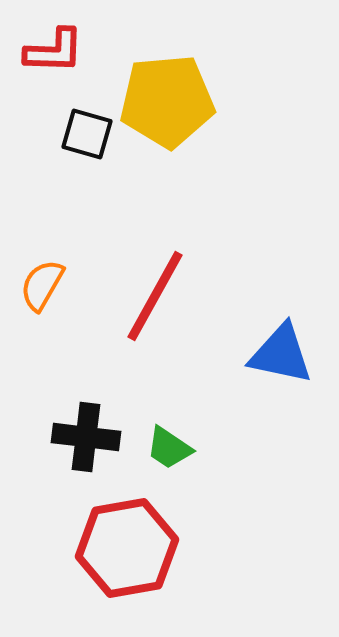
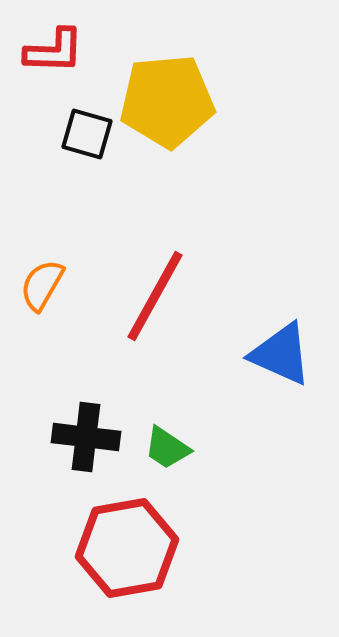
blue triangle: rotated 12 degrees clockwise
green trapezoid: moved 2 px left
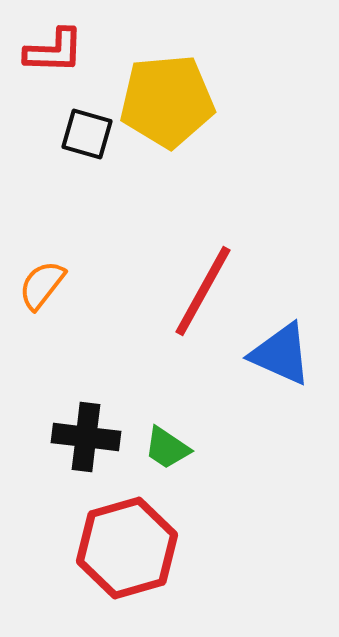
orange semicircle: rotated 8 degrees clockwise
red line: moved 48 px right, 5 px up
red hexagon: rotated 6 degrees counterclockwise
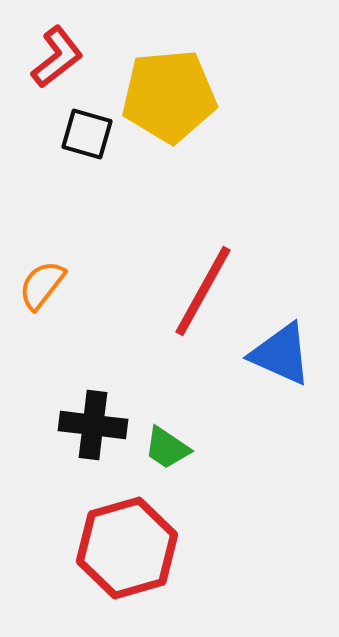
red L-shape: moved 3 px right, 6 px down; rotated 40 degrees counterclockwise
yellow pentagon: moved 2 px right, 5 px up
black cross: moved 7 px right, 12 px up
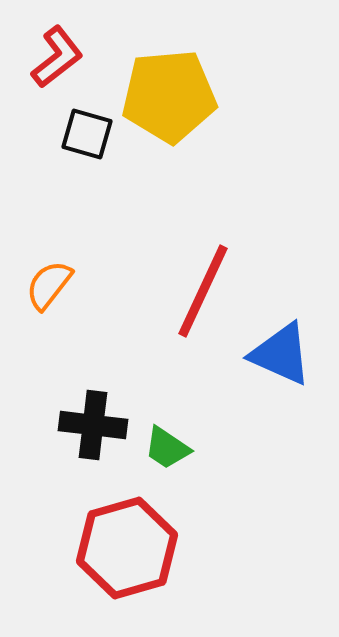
orange semicircle: moved 7 px right
red line: rotated 4 degrees counterclockwise
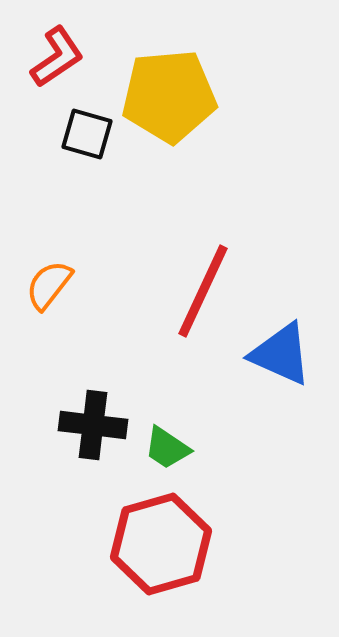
red L-shape: rotated 4 degrees clockwise
red hexagon: moved 34 px right, 4 px up
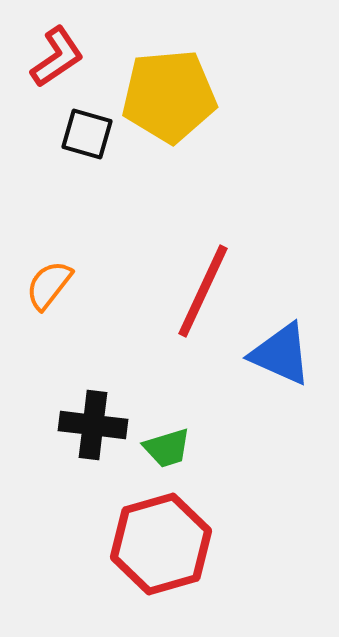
green trapezoid: rotated 51 degrees counterclockwise
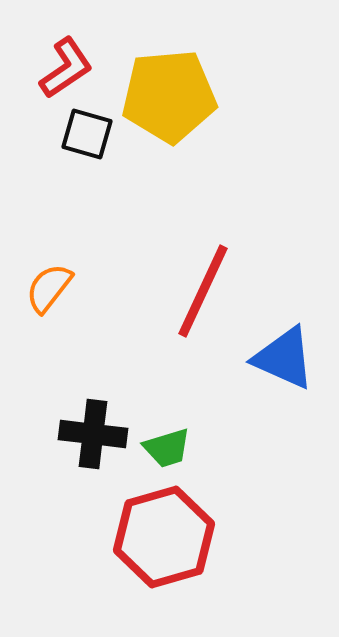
red L-shape: moved 9 px right, 11 px down
orange semicircle: moved 3 px down
blue triangle: moved 3 px right, 4 px down
black cross: moved 9 px down
red hexagon: moved 3 px right, 7 px up
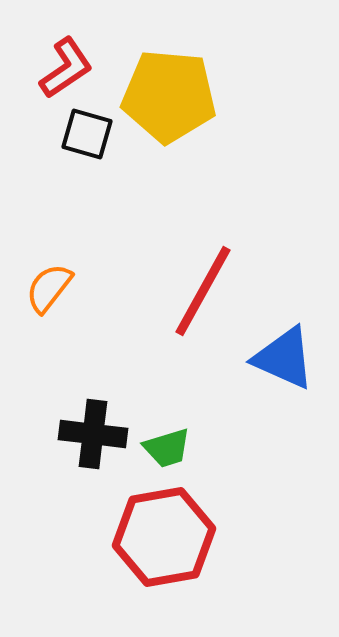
yellow pentagon: rotated 10 degrees clockwise
red line: rotated 4 degrees clockwise
red hexagon: rotated 6 degrees clockwise
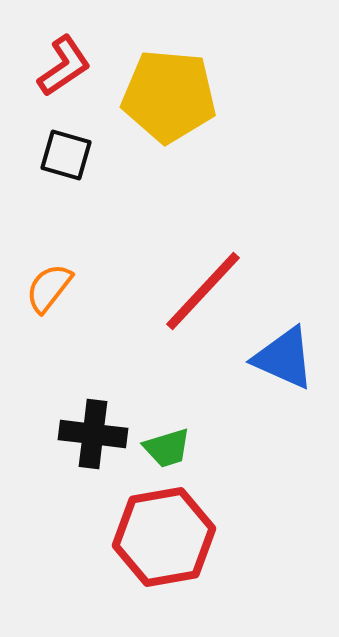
red L-shape: moved 2 px left, 2 px up
black square: moved 21 px left, 21 px down
red line: rotated 14 degrees clockwise
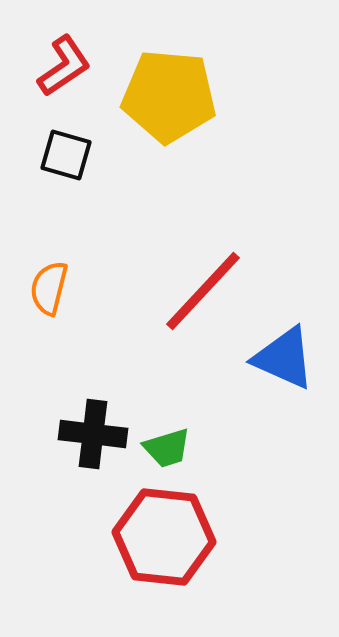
orange semicircle: rotated 24 degrees counterclockwise
red hexagon: rotated 16 degrees clockwise
